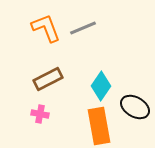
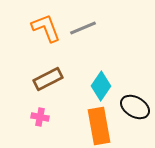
pink cross: moved 3 px down
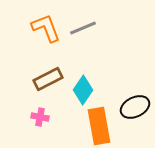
cyan diamond: moved 18 px left, 4 px down
black ellipse: rotated 56 degrees counterclockwise
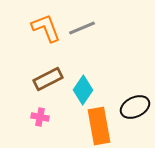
gray line: moved 1 px left
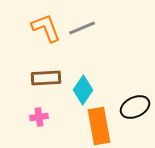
brown rectangle: moved 2 px left, 1 px up; rotated 24 degrees clockwise
pink cross: moved 1 px left; rotated 18 degrees counterclockwise
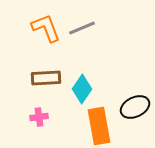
cyan diamond: moved 1 px left, 1 px up
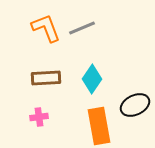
cyan diamond: moved 10 px right, 10 px up
black ellipse: moved 2 px up
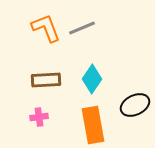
brown rectangle: moved 2 px down
orange rectangle: moved 6 px left, 1 px up
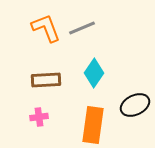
cyan diamond: moved 2 px right, 6 px up
orange rectangle: rotated 18 degrees clockwise
